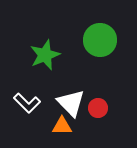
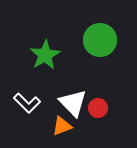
green star: rotated 8 degrees counterclockwise
white triangle: moved 2 px right
orange triangle: rotated 20 degrees counterclockwise
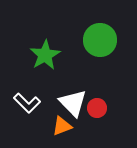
red circle: moved 1 px left
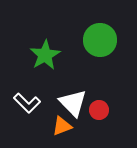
red circle: moved 2 px right, 2 px down
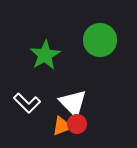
red circle: moved 22 px left, 14 px down
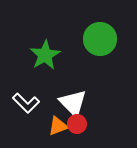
green circle: moved 1 px up
white L-shape: moved 1 px left
orange triangle: moved 4 px left
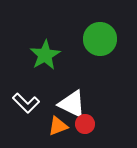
white triangle: moved 1 px left, 1 px down; rotated 20 degrees counterclockwise
red circle: moved 8 px right
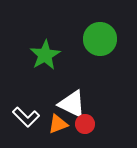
white L-shape: moved 14 px down
orange triangle: moved 2 px up
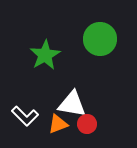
white triangle: rotated 16 degrees counterclockwise
white L-shape: moved 1 px left, 1 px up
red circle: moved 2 px right
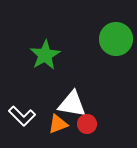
green circle: moved 16 px right
white L-shape: moved 3 px left
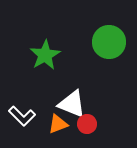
green circle: moved 7 px left, 3 px down
white triangle: rotated 12 degrees clockwise
